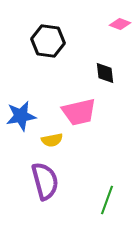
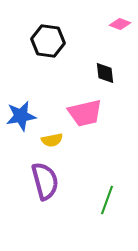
pink trapezoid: moved 6 px right, 1 px down
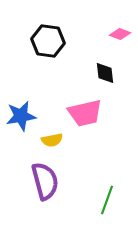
pink diamond: moved 10 px down
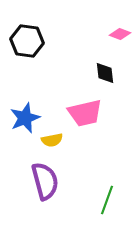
black hexagon: moved 21 px left
blue star: moved 4 px right, 2 px down; rotated 12 degrees counterclockwise
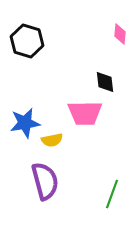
pink diamond: rotated 75 degrees clockwise
black hexagon: rotated 8 degrees clockwise
black diamond: moved 9 px down
pink trapezoid: rotated 12 degrees clockwise
blue star: moved 5 px down; rotated 12 degrees clockwise
green line: moved 5 px right, 6 px up
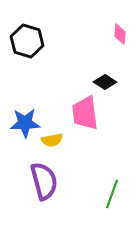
black diamond: rotated 50 degrees counterclockwise
pink trapezoid: rotated 84 degrees clockwise
blue star: rotated 8 degrees clockwise
purple semicircle: moved 1 px left
